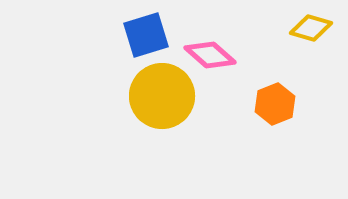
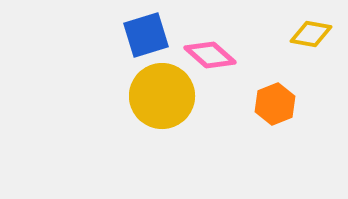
yellow diamond: moved 6 px down; rotated 6 degrees counterclockwise
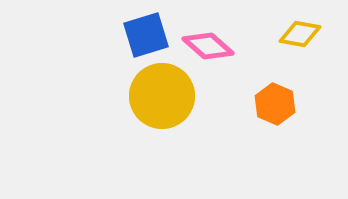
yellow diamond: moved 11 px left
pink diamond: moved 2 px left, 9 px up
orange hexagon: rotated 15 degrees counterclockwise
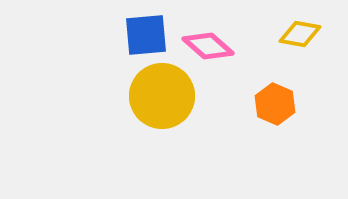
blue square: rotated 12 degrees clockwise
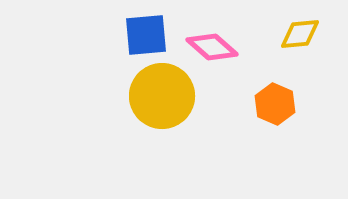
yellow diamond: rotated 15 degrees counterclockwise
pink diamond: moved 4 px right, 1 px down
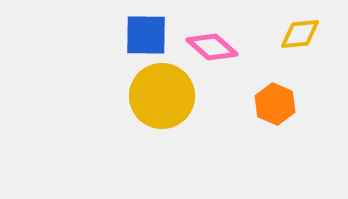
blue square: rotated 6 degrees clockwise
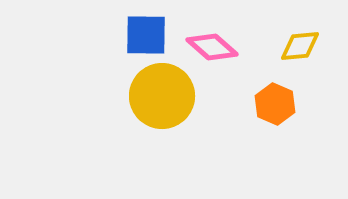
yellow diamond: moved 12 px down
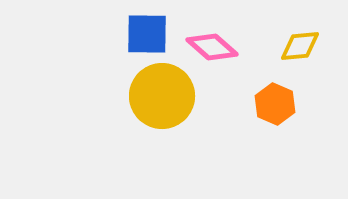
blue square: moved 1 px right, 1 px up
